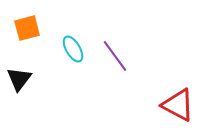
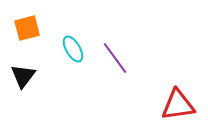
purple line: moved 2 px down
black triangle: moved 4 px right, 3 px up
red triangle: rotated 36 degrees counterclockwise
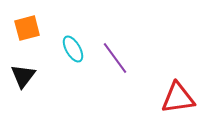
red triangle: moved 7 px up
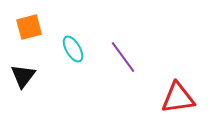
orange square: moved 2 px right, 1 px up
purple line: moved 8 px right, 1 px up
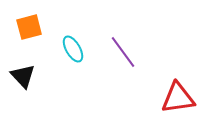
purple line: moved 5 px up
black triangle: rotated 20 degrees counterclockwise
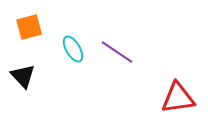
purple line: moved 6 px left; rotated 20 degrees counterclockwise
